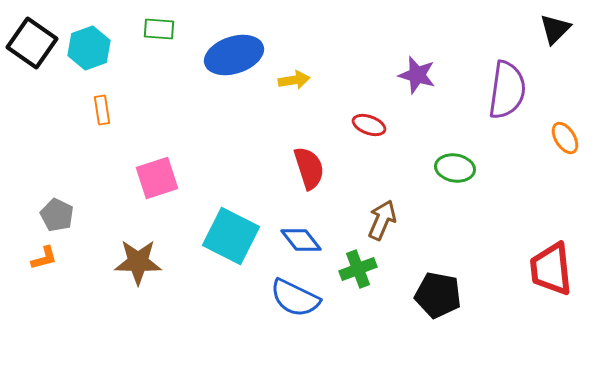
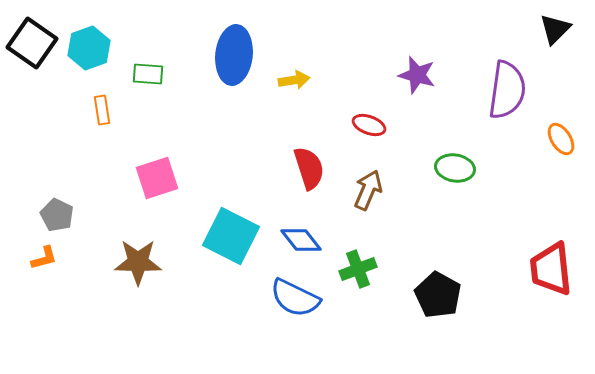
green rectangle: moved 11 px left, 45 px down
blue ellipse: rotated 66 degrees counterclockwise
orange ellipse: moved 4 px left, 1 px down
brown arrow: moved 14 px left, 30 px up
black pentagon: rotated 18 degrees clockwise
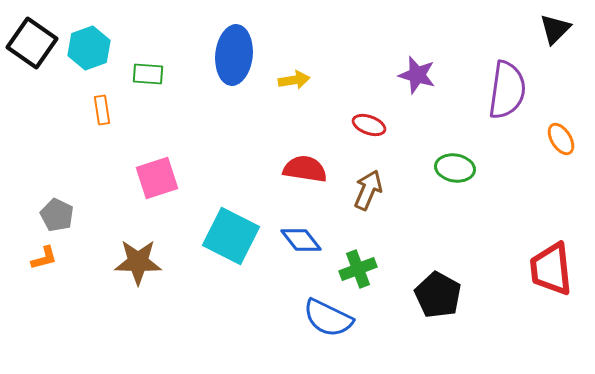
red semicircle: moved 4 px left, 1 px down; rotated 63 degrees counterclockwise
blue semicircle: moved 33 px right, 20 px down
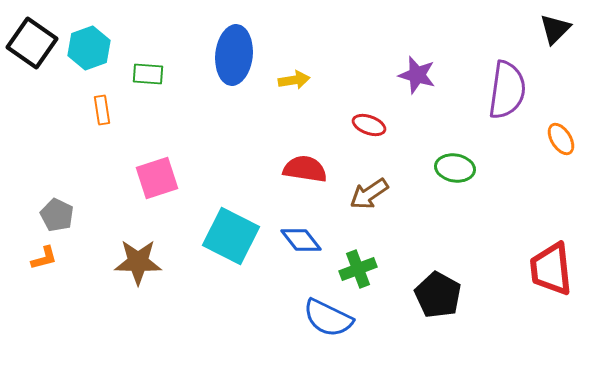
brown arrow: moved 1 px right, 4 px down; rotated 147 degrees counterclockwise
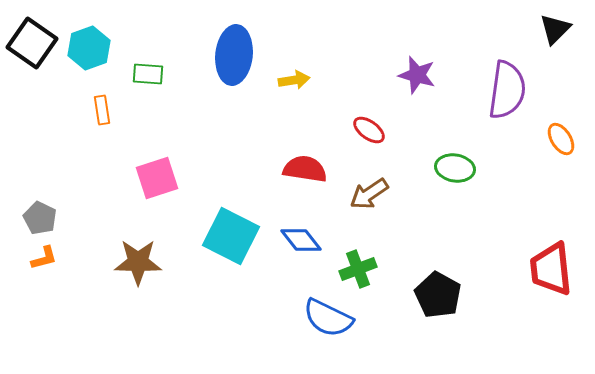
red ellipse: moved 5 px down; rotated 16 degrees clockwise
gray pentagon: moved 17 px left, 3 px down
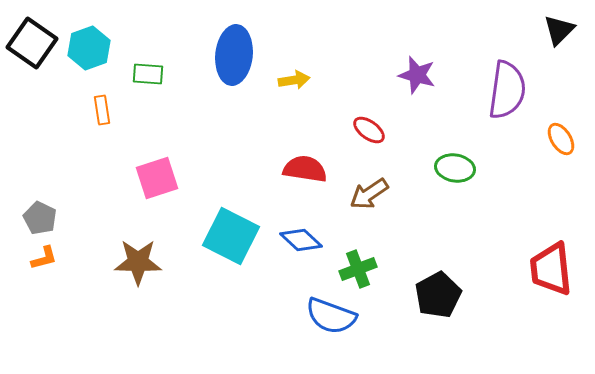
black triangle: moved 4 px right, 1 px down
blue diamond: rotated 9 degrees counterclockwise
black pentagon: rotated 15 degrees clockwise
blue semicircle: moved 3 px right, 2 px up; rotated 6 degrees counterclockwise
